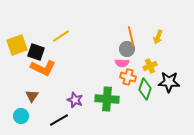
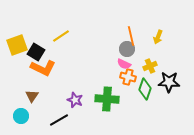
black square: rotated 12 degrees clockwise
pink semicircle: moved 2 px right, 1 px down; rotated 24 degrees clockwise
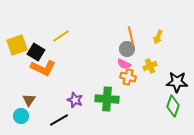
black star: moved 8 px right
green diamond: moved 28 px right, 17 px down
brown triangle: moved 3 px left, 4 px down
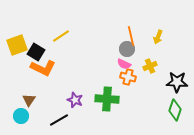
green diamond: moved 2 px right, 4 px down
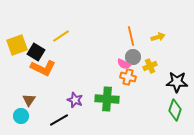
yellow arrow: rotated 128 degrees counterclockwise
gray circle: moved 6 px right, 8 px down
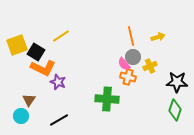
pink semicircle: rotated 24 degrees clockwise
purple star: moved 17 px left, 18 px up
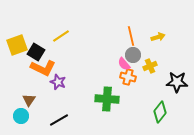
gray circle: moved 2 px up
green diamond: moved 15 px left, 2 px down; rotated 20 degrees clockwise
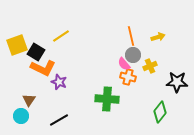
purple star: moved 1 px right
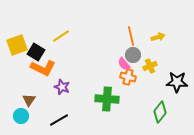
purple star: moved 3 px right, 5 px down
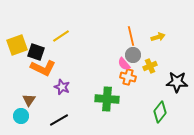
black square: rotated 12 degrees counterclockwise
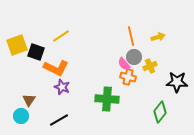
gray circle: moved 1 px right, 2 px down
orange L-shape: moved 13 px right
